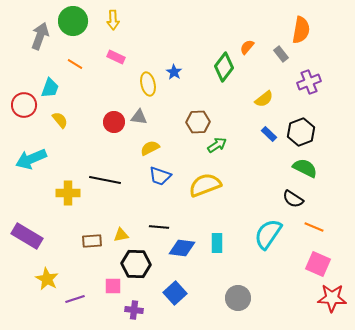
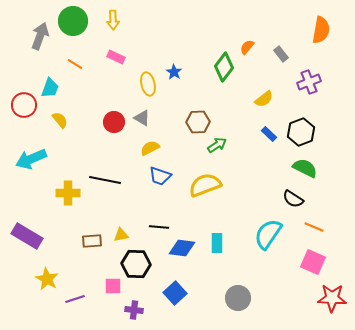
orange semicircle at (301, 30): moved 20 px right
gray triangle at (139, 117): moved 3 px right, 1 px down; rotated 24 degrees clockwise
pink square at (318, 264): moved 5 px left, 2 px up
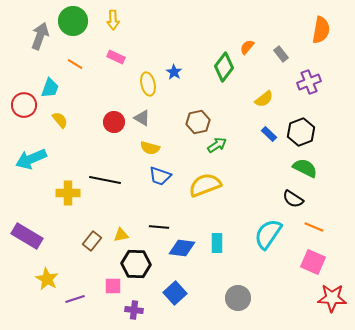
brown hexagon at (198, 122): rotated 10 degrees counterclockwise
yellow semicircle at (150, 148): rotated 138 degrees counterclockwise
brown rectangle at (92, 241): rotated 48 degrees counterclockwise
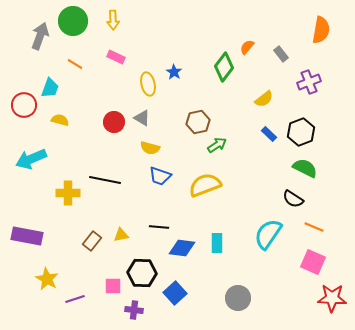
yellow semicircle at (60, 120): rotated 36 degrees counterclockwise
purple rectangle at (27, 236): rotated 20 degrees counterclockwise
black hexagon at (136, 264): moved 6 px right, 9 px down
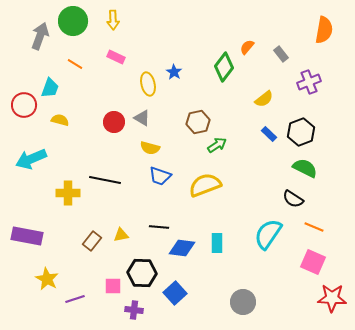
orange semicircle at (321, 30): moved 3 px right
gray circle at (238, 298): moved 5 px right, 4 px down
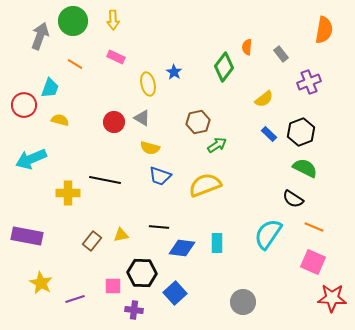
orange semicircle at (247, 47): rotated 35 degrees counterclockwise
yellow star at (47, 279): moved 6 px left, 4 px down
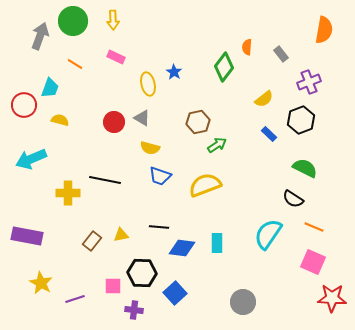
black hexagon at (301, 132): moved 12 px up
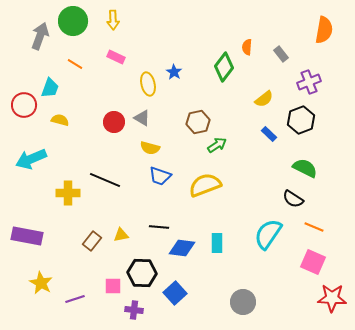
black line at (105, 180): rotated 12 degrees clockwise
